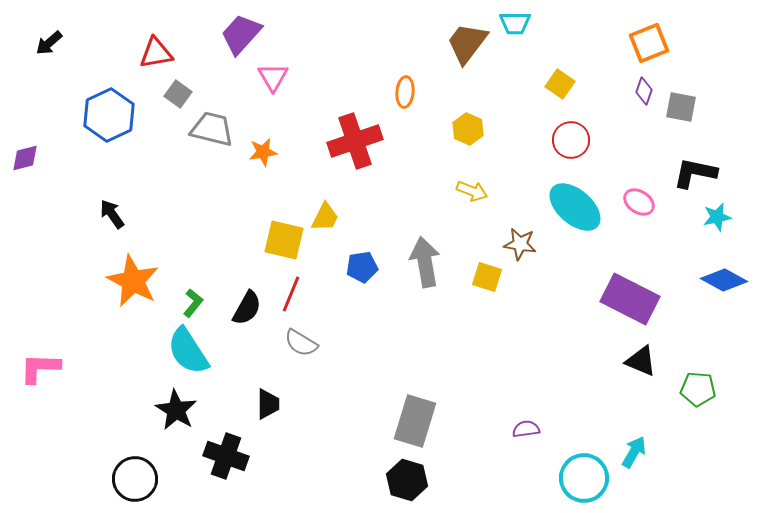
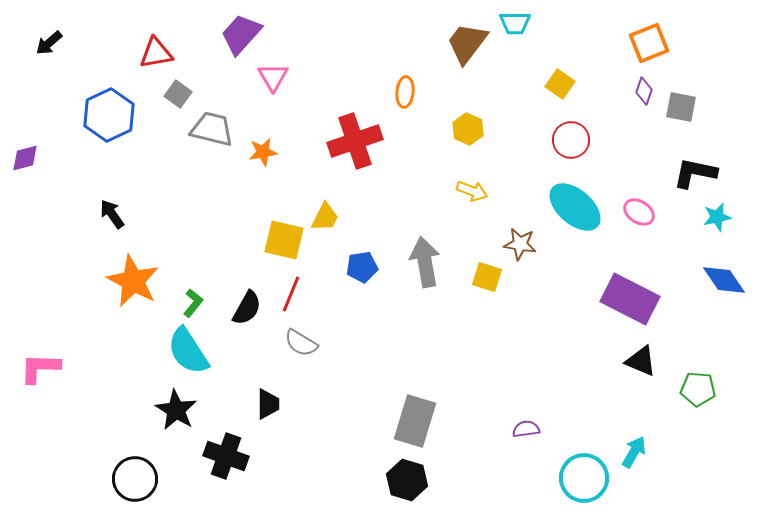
pink ellipse at (639, 202): moved 10 px down
blue diamond at (724, 280): rotated 27 degrees clockwise
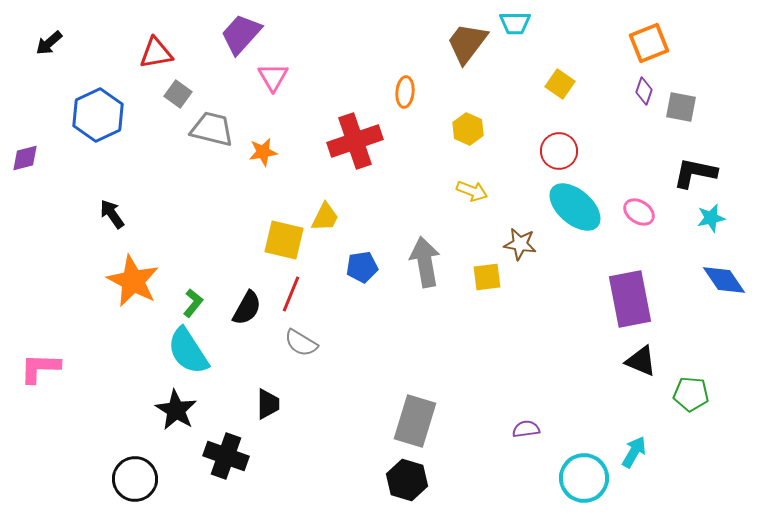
blue hexagon at (109, 115): moved 11 px left
red circle at (571, 140): moved 12 px left, 11 px down
cyan star at (717, 217): moved 6 px left, 1 px down
yellow square at (487, 277): rotated 24 degrees counterclockwise
purple rectangle at (630, 299): rotated 52 degrees clockwise
green pentagon at (698, 389): moved 7 px left, 5 px down
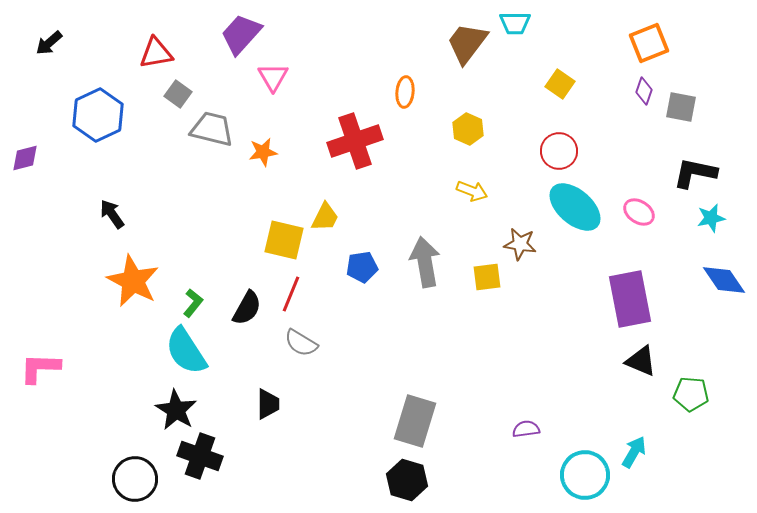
cyan semicircle at (188, 351): moved 2 px left
black cross at (226, 456): moved 26 px left
cyan circle at (584, 478): moved 1 px right, 3 px up
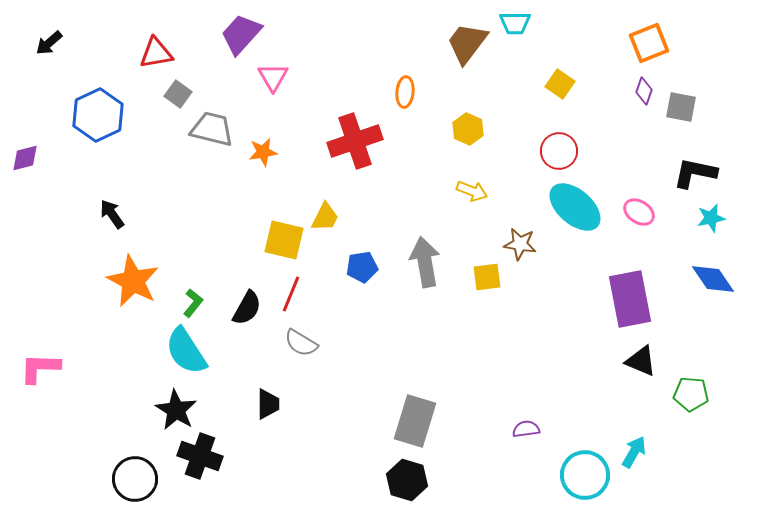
blue diamond at (724, 280): moved 11 px left, 1 px up
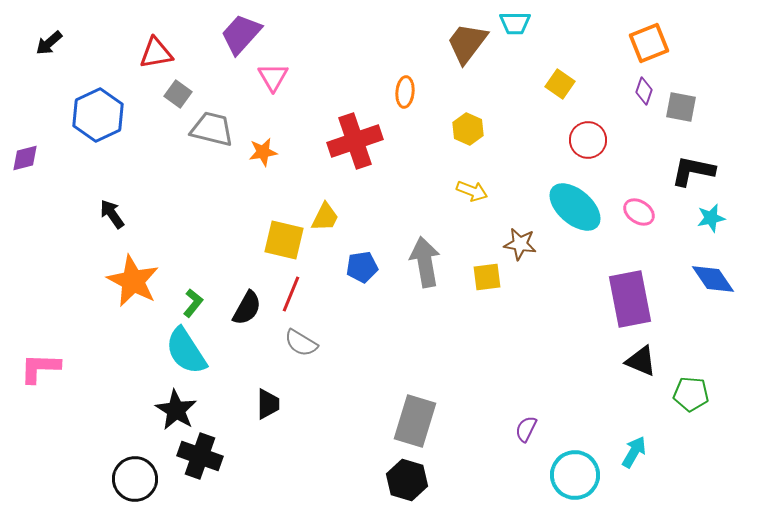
red circle at (559, 151): moved 29 px right, 11 px up
black L-shape at (695, 173): moved 2 px left, 2 px up
purple semicircle at (526, 429): rotated 56 degrees counterclockwise
cyan circle at (585, 475): moved 10 px left
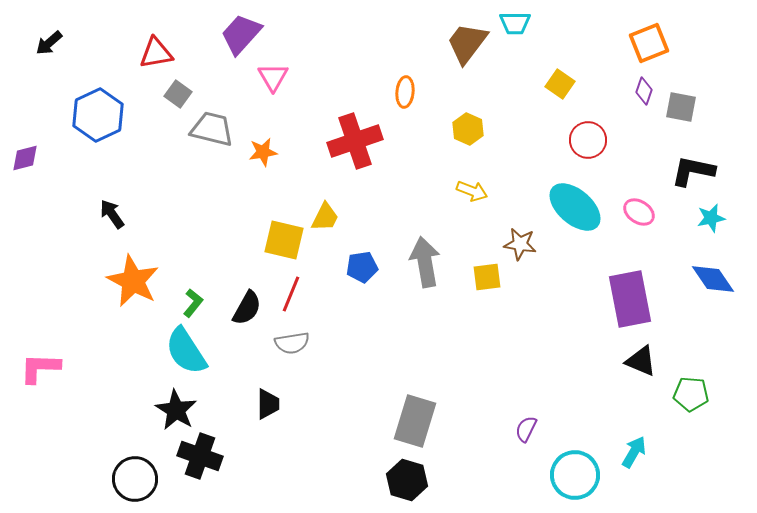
gray semicircle at (301, 343): moved 9 px left; rotated 40 degrees counterclockwise
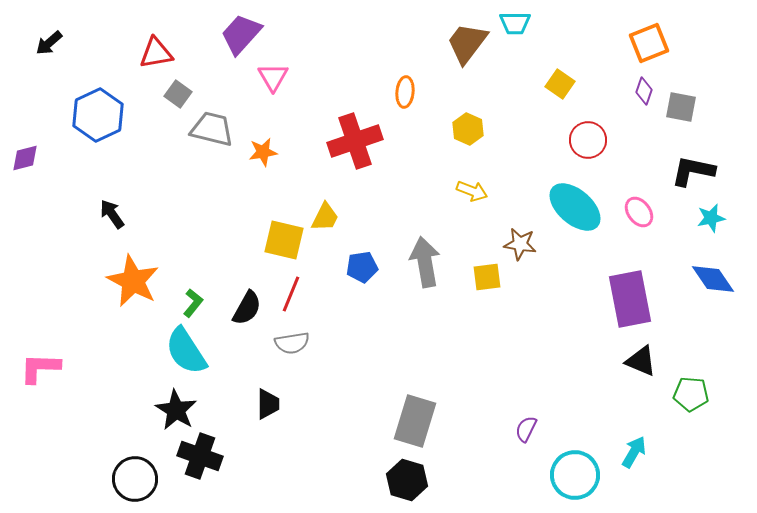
pink ellipse at (639, 212): rotated 20 degrees clockwise
